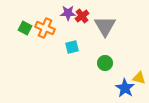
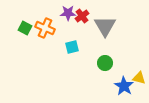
blue star: moved 1 px left, 2 px up
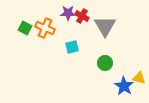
red cross: rotated 24 degrees counterclockwise
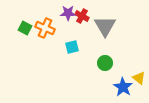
yellow triangle: rotated 24 degrees clockwise
blue star: moved 1 px left, 1 px down
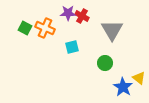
gray triangle: moved 7 px right, 4 px down
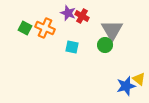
purple star: rotated 21 degrees clockwise
cyan square: rotated 24 degrees clockwise
green circle: moved 18 px up
yellow triangle: moved 1 px down
blue star: moved 3 px right, 1 px up; rotated 24 degrees clockwise
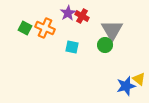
purple star: rotated 21 degrees clockwise
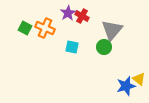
gray triangle: rotated 10 degrees clockwise
green circle: moved 1 px left, 2 px down
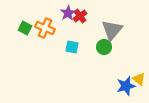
red cross: moved 2 px left; rotated 24 degrees clockwise
